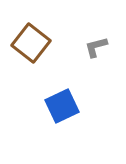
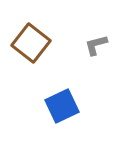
gray L-shape: moved 2 px up
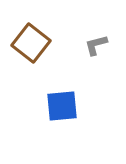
blue square: rotated 20 degrees clockwise
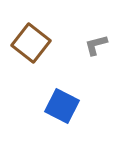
blue square: rotated 32 degrees clockwise
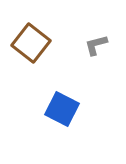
blue square: moved 3 px down
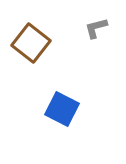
gray L-shape: moved 17 px up
